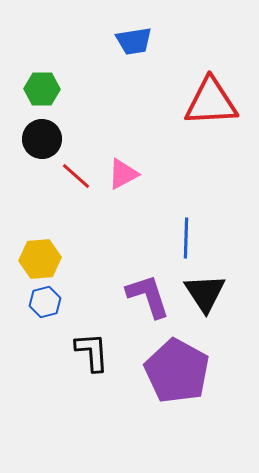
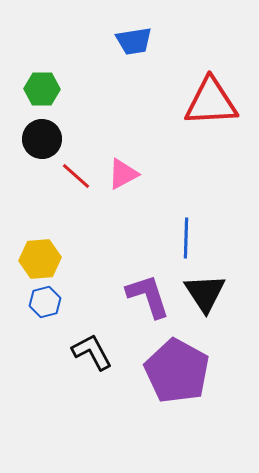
black L-shape: rotated 24 degrees counterclockwise
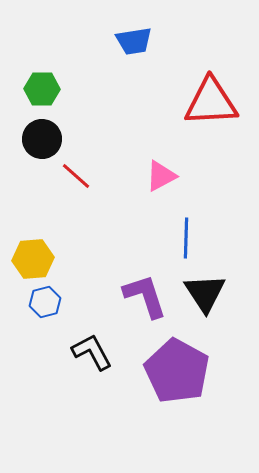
pink triangle: moved 38 px right, 2 px down
yellow hexagon: moved 7 px left
purple L-shape: moved 3 px left
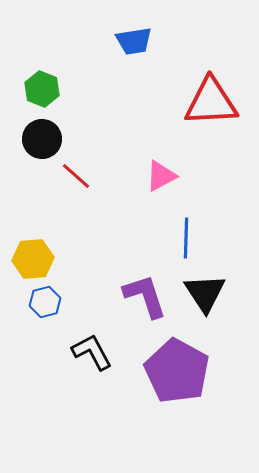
green hexagon: rotated 20 degrees clockwise
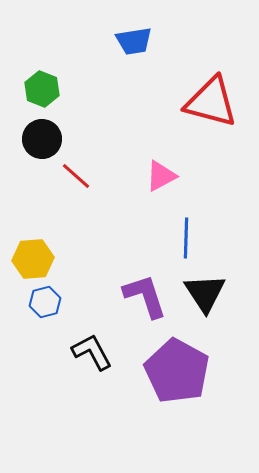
red triangle: rotated 18 degrees clockwise
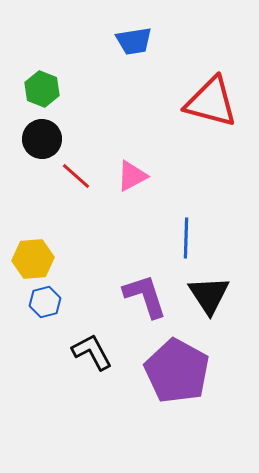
pink triangle: moved 29 px left
black triangle: moved 4 px right, 2 px down
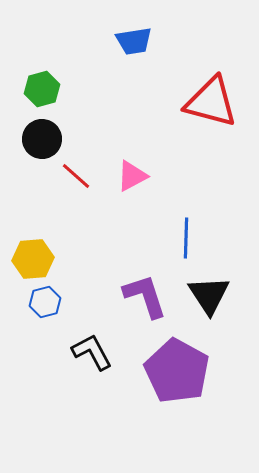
green hexagon: rotated 24 degrees clockwise
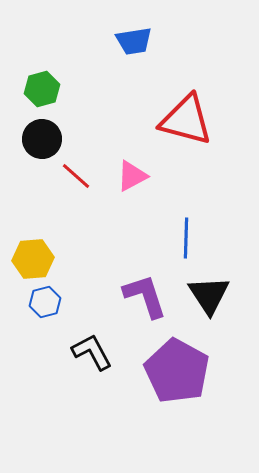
red triangle: moved 25 px left, 18 px down
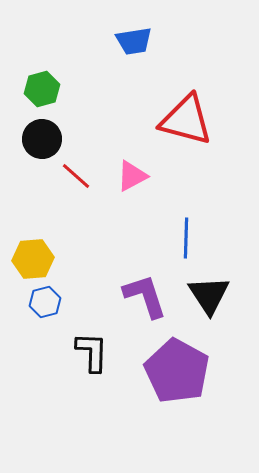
black L-shape: rotated 30 degrees clockwise
